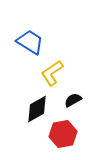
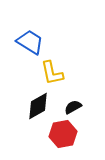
yellow L-shape: rotated 68 degrees counterclockwise
black semicircle: moved 7 px down
black diamond: moved 1 px right, 3 px up
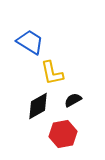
black semicircle: moved 7 px up
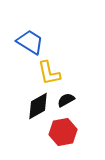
yellow L-shape: moved 3 px left
black semicircle: moved 7 px left
red hexagon: moved 2 px up
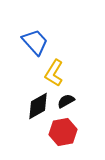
blue trapezoid: moved 5 px right; rotated 16 degrees clockwise
yellow L-shape: moved 5 px right; rotated 44 degrees clockwise
black semicircle: moved 1 px down
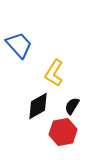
blue trapezoid: moved 16 px left, 3 px down
black semicircle: moved 6 px right, 5 px down; rotated 30 degrees counterclockwise
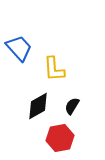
blue trapezoid: moved 3 px down
yellow L-shape: moved 4 px up; rotated 36 degrees counterclockwise
red hexagon: moved 3 px left, 6 px down
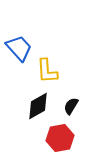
yellow L-shape: moved 7 px left, 2 px down
black semicircle: moved 1 px left
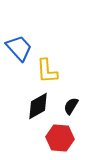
red hexagon: rotated 16 degrees clockwise
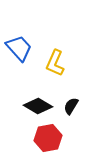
yellow L-shape: moved 8 px right, 8 px up; rotated 28 degrees clockwise
black diamond: rotated 60 degrees clockwise
red hexagon: moved 12 px left; rotated 16 degrees counterclockwise
